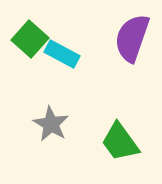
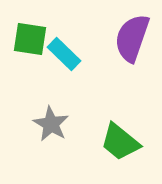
green square: rotated 33 degrees counterclockwise
cyan rectangle: moved 2 px right; rotated 16 degrees clockwise
green trapezoid: rotated 15 degrees counterclockwise
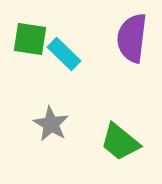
purple semicircle: rotated 12 degrees counterclockwise
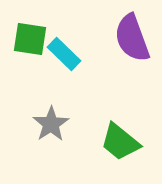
purple semicircle: rotated 27 degrees counterclockwise
gray star: rotated 9 degrees clockwise
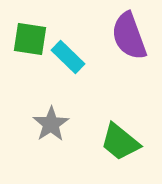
purple semicircle: moved 3 px left, 2 px up
cyan rectangle: moved 4 px right, 3 px down
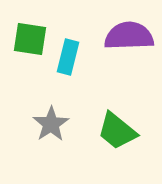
purple semicircle: rotated 108 degrees clockwise
cyan rectangle: rotated 60 degrees clockwise
green trapezoid: moved 3 px left, 11 px up
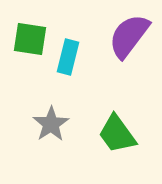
purple semicircle: rotated 51 degrees counterclockwise
green trapezoid: moved 3 px down; rotated 15 degrees clockwise
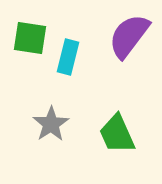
green square: moved 1 px up
green trapezoid: rotated 12 degrees clockwise
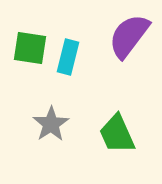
green square: moved 10 px down
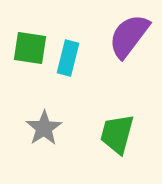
cyan rectangle: moved 1 px down
gray star: moved 7 px left, 4 px down
green trapezoid: rotated 39 degrees clockwise
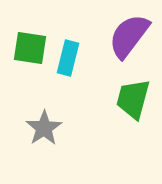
green trapezoid: moved 16 px right, 35 px up
